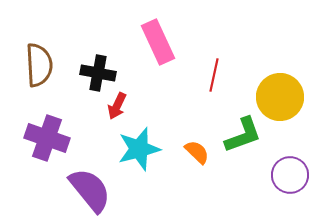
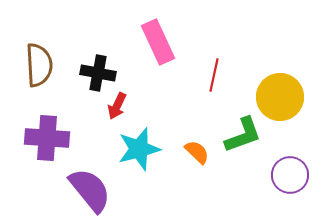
purple cross: rotated 15 degrees counterclockwise
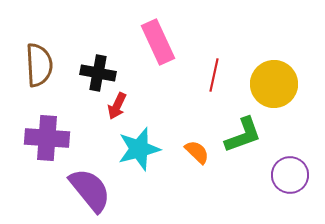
yellow circle: moved 6 px left, 13 px up
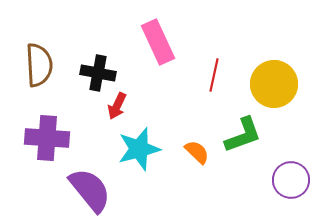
purple circle: moved 1 px right, 5 px down
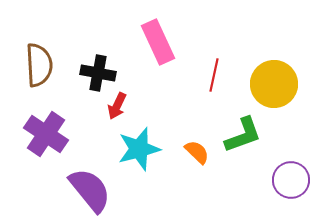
purple cross: moved 1 px left, 4 px up; rotated 30 degrees clockwise
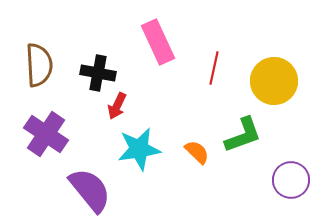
red line: moved 7 px up
yellow circle: moved 3 px up
cyan star: rotated 6 degrees clockwise
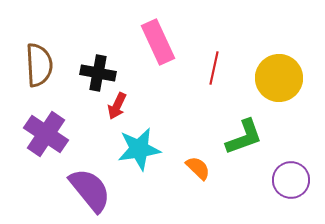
yellow circle: moved 5 px right, 3 px up
green L-shape: moved 1 px right, 2 px down
orange semicircle: moved 1 px right, 16 px down
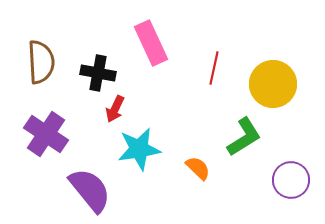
pink rectangle: moved 7 px left, 1 px down
brown semicircle: moved 2 px right, 3 px up
yellow circle: moved 6 px left, 6 px down
red arrow: moved 2 px left, 3 px down
green L-shape: rotated 12 degrees counterclockwise
